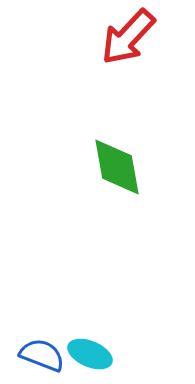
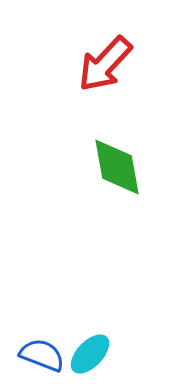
red arrow: moved 23 px left, 27 px down
cyan ellipse: rotated 69 degrees counterclockwise
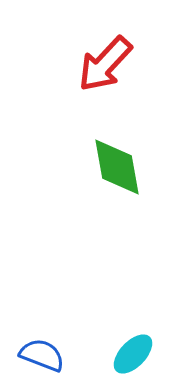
cyan ellipse: moved 43 px right
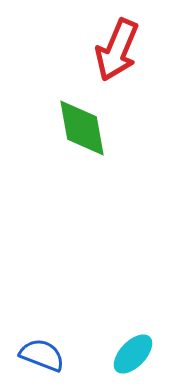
red arrow: moved 12 px right, 14 px up; rotated 20 degrees counterclockwise
green diamond: moved 35 px left, 39 px up
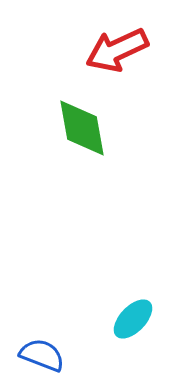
red arrow: rotated 42 degrees clockwise
cyan ellipse: moved 35 px up
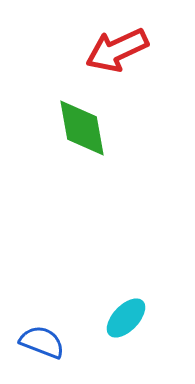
cyan ellipse: moved 7 px left, 1 px up
blue semicircle: moved 13 px up
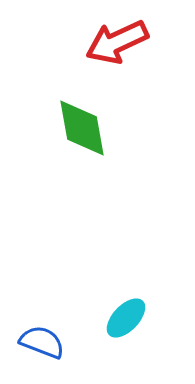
red arrow: moved 8 px up
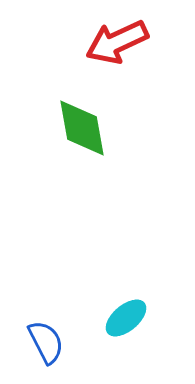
cyan ellipse: rotated 6 degrees clockwise
blue semicircle: moved 4 px right; rotated 42 degrees clockwise
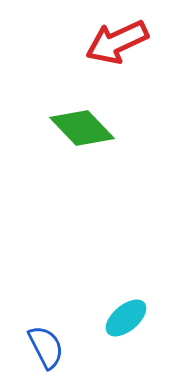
green diamond: rotated 34 degrees counterclockwise
blue semicircle: moved 5 px down
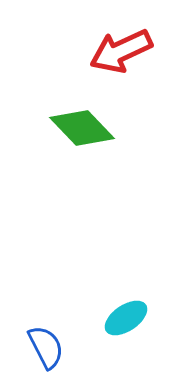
red arrow: moved 4 px right, 9 px down
cyan ellipse: rotated 6 degrees clockwise
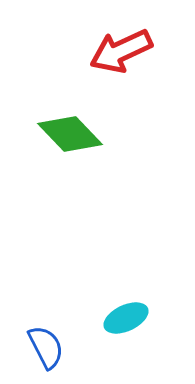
green diamond: moved 12 px left, 6 px down
cyan ellipse: rotated 9 degrees clockwise
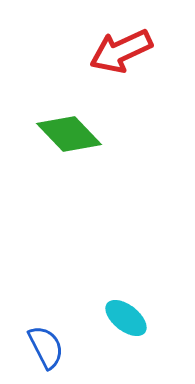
green diamond: moved 1 px left
cyan ellipse: rotated 63 degrees clockwise
